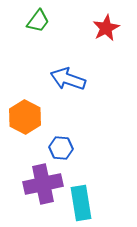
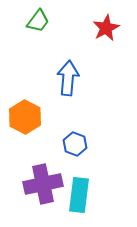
blue arrow: moved 1 px up; rotated 76 degrees clockwise
blue hexagon: moved 14 px right, 4 px up; rotated 15 degrees clockwise
cyan rectangle: moved 2 px left, 8 px up; rotated 16 degrees clockwise
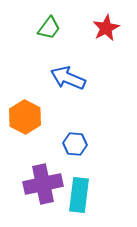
green trapezoid: moved 11 px right, 7 px down
blue arrow: rotated 72 degrees counterclockwise
blue hexagon: rotated 15 degrees counterclockwise
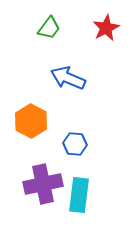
orange hexagon: moved 6 px right, 4 px down
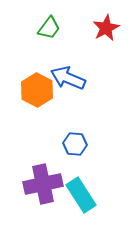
orange hexagon: moved 6 px right, 31 px up
cyan rectangle: moved 2 px right; rotated 40 degrees counterclockwise
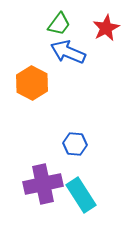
green trapezoid: moved 10 px right, 4 px up
blue arrow: moved 26 px up
orange hexagon: moved 5 px left, 7 px up
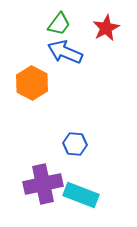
blue arrow: moved 3 px left
cyan rectangle: rotated 36 degrees counterclockwise
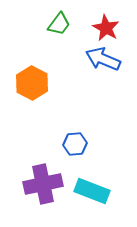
red star: rotated 16 degrees counterclockwise
blue arrow: moved 38 px right, 7 px down
blue hexagon: rotated 10 degrees counterclockwise
cyan rectangle: moved 11 px right, 4 px up
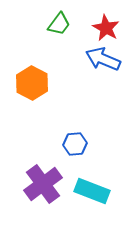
purple cross: rotated 24 degrees counterclockwise
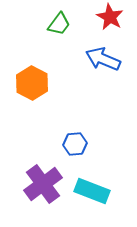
red star: moved 4 px right, 11 px up
